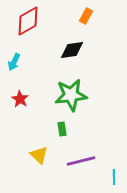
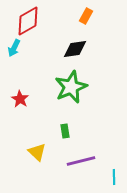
black diamond: moved 3 px right, 1 px up
cyan arrow: moved 14 px up
green star: moved 8 px up; rotated 16 degrees counterclockwise
green rectangle: moved 3 px right, 2 px down
yellow triangle: moved 2 px left, 3 px up
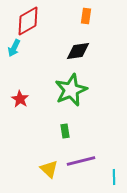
orange rectangle: rotated 21 degrees counterclockwise
black diamond: moved 3 px right, 2 px down
green star: moved 3 px down
yellow triangle: moved 12 px right, 17 px down
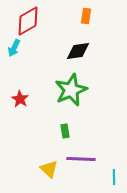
purple line: moved 2 px up; rotated 16 degrees clockwise
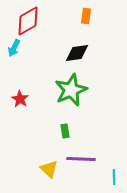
black diamond: moved 1 px left, 2 px down
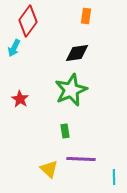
red diamond: rotated 24 degrees counterclockwise
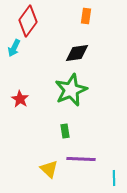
cyan line: moved 1 px down
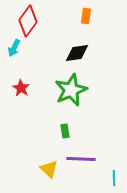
red star: moved 1 px right, 11 px up
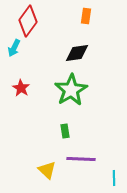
green star: rotated 8 degrees counterclockwise
yellow triangle: moved 2 px left, 1 px down
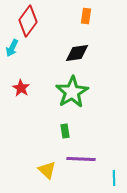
cyan arrow: moved 2 px left
green star: moved 1 px right, 2 px down
